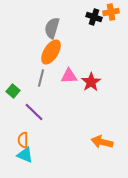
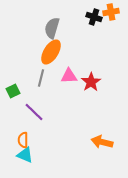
green square: rotated 24 degrees clockwise
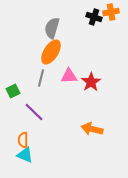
orange arrow: moved 10 px left, 13 px up
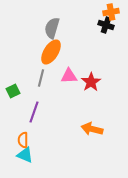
black cross: moved 12 px right, 8 px down
purple line: rotated 65 degrees clockwise
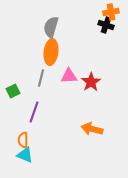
gray semicircle: moved 1 px left, 1 px up
orange ellipse: rotated 25 degrees counterclockwise
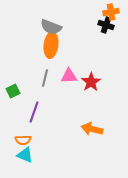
gray semicircle: rotated 85 degrees counterclockwise
orange ellipse: moved 7 px up
gray line: moved 4 px right
orange semicircle: rotated 91 degrees counterclockwise
